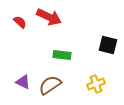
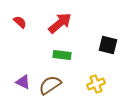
red arrow: moved 11 px right, 6 px down; rotated 65 degrees counterclockwise
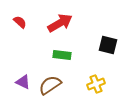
red arrow: rotated 10 degrees clockwise
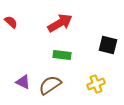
red semicircle: moved 9 px left
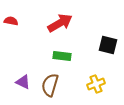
red semicircle: moved 1 px up; rotated 32 degrees counterclockwise
green rectangle: moved 1 px down
brown semicircle: rotated 40 degrees counterclockwise
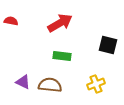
brown semicircle: rotated 80 degrees clockwise
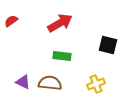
red semicircle: rotated 48 degrees counterclockwise
brown semicircle: moved 2 px up
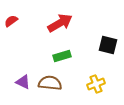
green rectangle: rotated 24 degrees counterclockwise
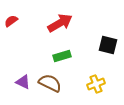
brown semicircle: rotated 20 degrees clockwise
